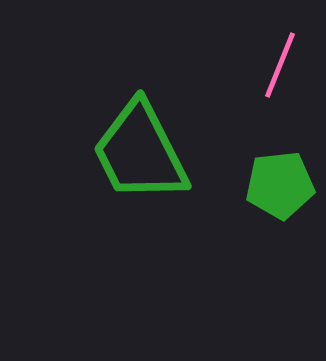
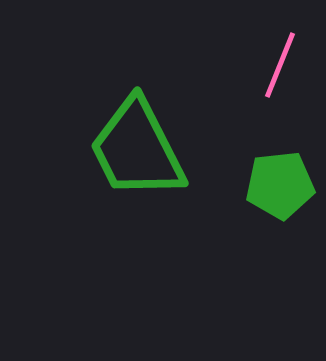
green trapezoid: moved 3 px left, 3 px up
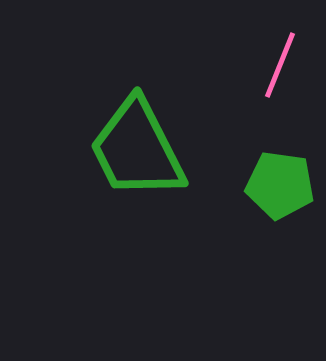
green pentagon: rotated 14 degrees clockwise
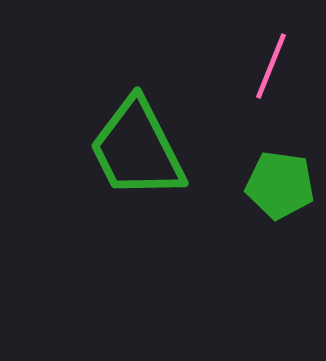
pink line: moved 9 px left, 1 px down
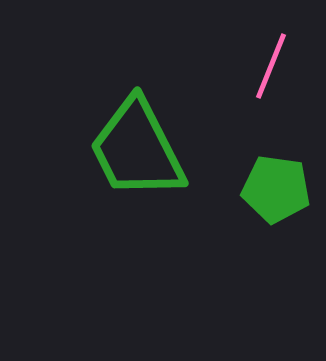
green pentagon: moved 4 px left, 4 px down
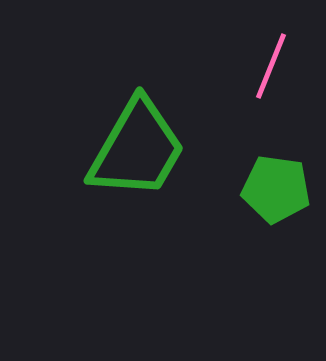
green trapezoid: rotated 123 degrees counterclockwise
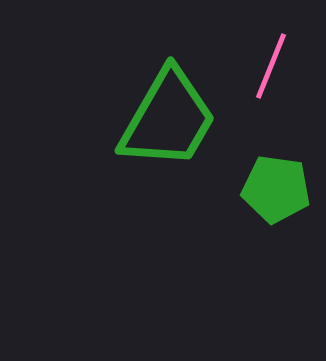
green trapezoid: moved 31 px right, 30 px up
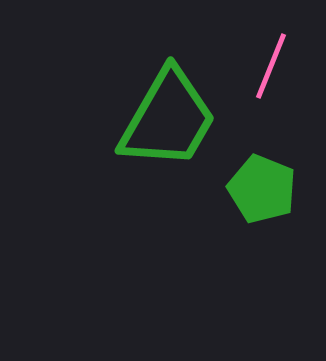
green pentagon: moved 14 px left; rotated 14 degrees clockwise
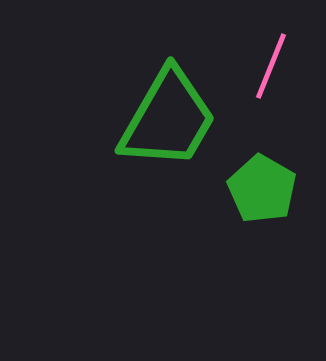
green pentagon: rotated 8 degrees clockwise
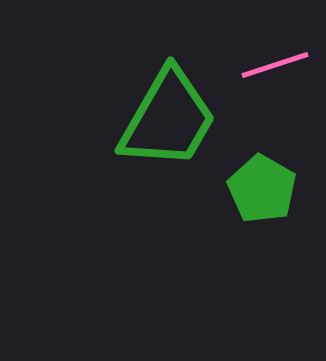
pink line: moved 4 px right, 1 px up; rotated 50 degrees clockwise
